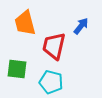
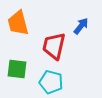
orange trapezoid: moved 7 px left
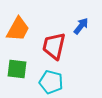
orange trapezoid: moved 6 px down; rotated 136 degrees counterclockwise
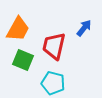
blue arrow: moved 3 px right, 2 px down
green square: moved 6 px right, 9 px up; rotated 15 degrees clockwise
cyan pentagon: moved 2 px right, 1 px down
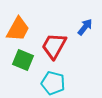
blue arrow: moved 1 px right, 1 px up
red trapezoid: rotated 16 degrees clockwise
